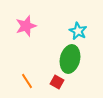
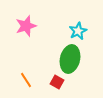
cyan star: rotated 18 degrees clockwise
orange line: moved 1 px left, 1 px up
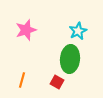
pink star: moved 4 px down
green ellipse: rotated 8 degrees counterclockwise
orange line: moved 4 px left; rotated 49 degrees clockwise
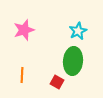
pink star: moved 2 px left
green ellipse: moved 3 px right, 2 px down
orange line: moved 5 px up; rotated 14 degrees counterclockwise
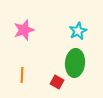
green ellipse: moved 2 px right, 2 px down
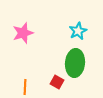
pink star: moved 1 px left, 3 px down
orange line: moved 3 px right, 12 px down
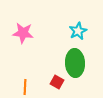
pink star: rotated 25 degrees clockwise
green ellipse: rotated 8 degrees counterclockwise
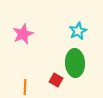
pink star: moved 1 px down; rotated 30 degrees counterclockwise
red square: moved 1 px left, 2 px up
